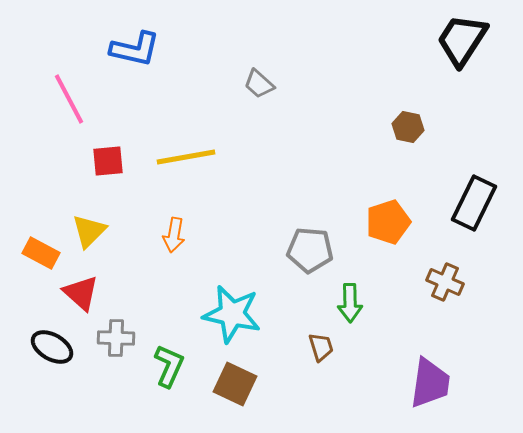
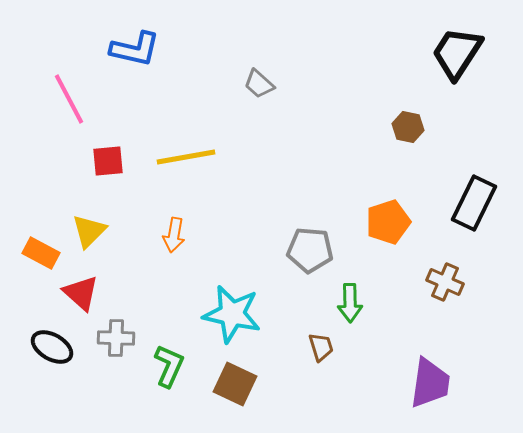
black trapezoid: moved 5 px left, 13 px down
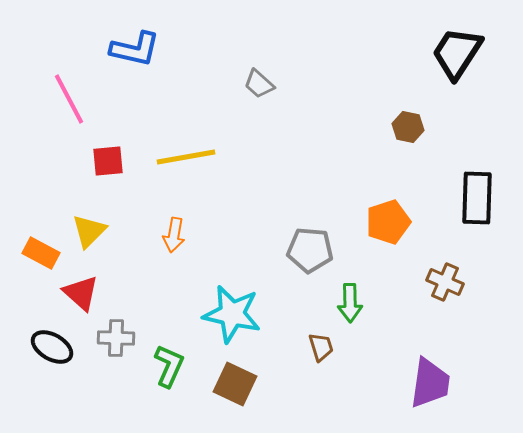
black rectangle: moved 3 px right, 5 px up; rotated 24 degrees counterclockwise
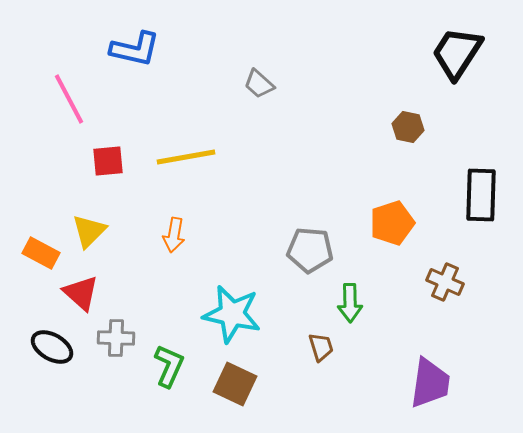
black rectangle: moved 4 px right, 3 px up
orange pentagon: moved 4 px right, 1 px down
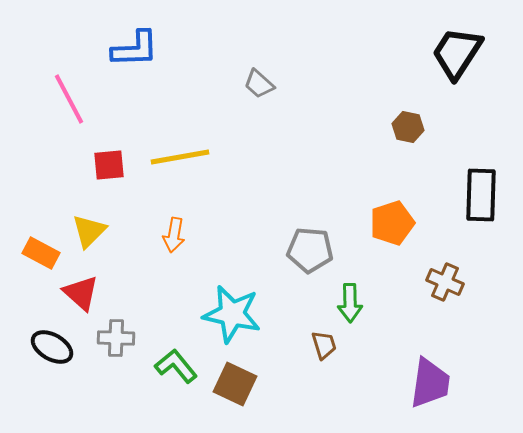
blue L-shape: rotated 15 degrees counterclockwise
yellow line: moved 6 px left
red square: moved 1 px right, 4 px down
brown trapezoid: moved 3 px right, 2 px up
green L-shape: moved 7 px right; rotated 63 degrees counterclockwise
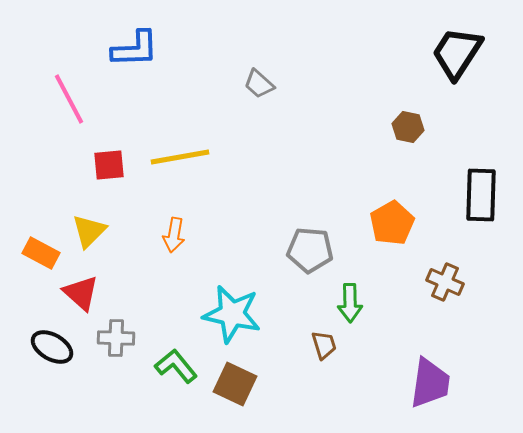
orange pentagon: rotated 12 degrees counterclockwise
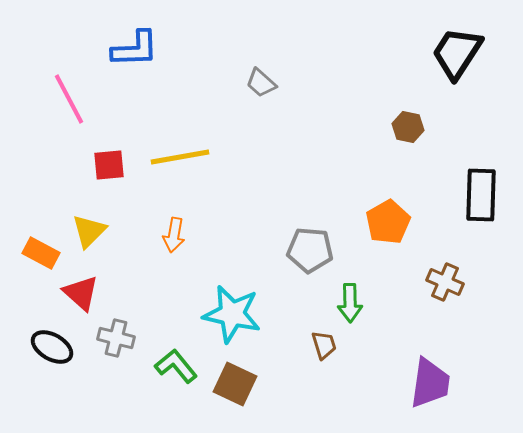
gray trapezoid: moved 2 px right, 1 px up
orange pentagon: moved 4 px left, 1 px up
gray cross: rotated 12 degrees clockwise
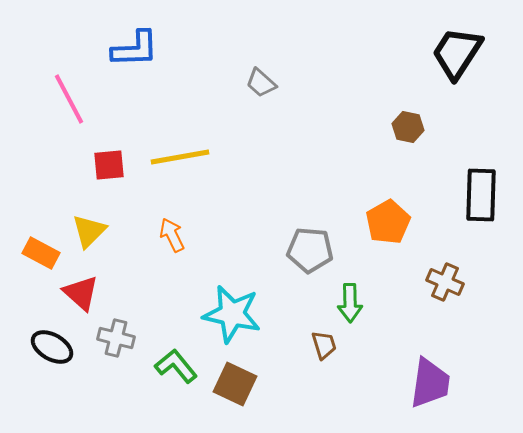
orange arrow: moved 2 px left; rotated 144 degrees clockwise
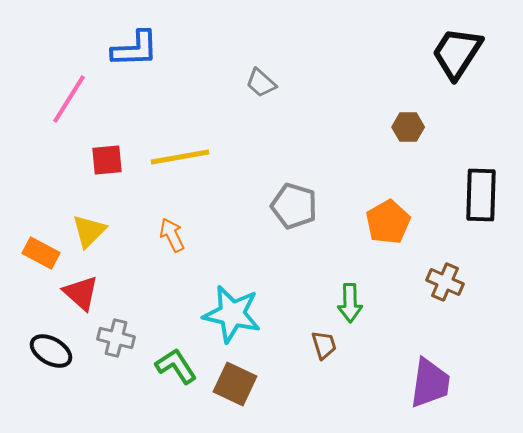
pink line: rotated 60 degrees clockwise
brown hexagon: rotated 12 degrees counterclockwise
red square: moved 2 px left, 5 px up
gray pentagon: moved 16 px left, 44 px up; rotated 12 degrees clockwise
black ellipse: moved 1 px left, 4 px down
green L-shape: rotated 6 degrees clockwise
